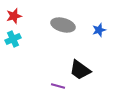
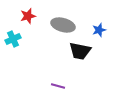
red star: moved 14 px right
black trapezoid: moved 19 px up; rotated 25 degrees counterclockwise
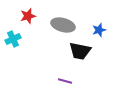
purple line: moved 7 px right, 5 px up
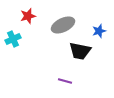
gray ellipse: rotated 40 degrees counterclockwise
blue star: moved 1 px down
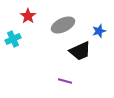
red star: rotated 21 degrees counterclockwise
black trapezoid: rotated 35 degrees counterclockwise
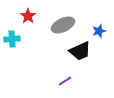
cyan cross: moved 1 px left; rotated 21 degrees clockwise
purple line: rotated 48 degrees counterclockwise
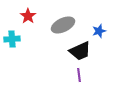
purple line: moved 14 px right, 6 px up; rotated 64 degrees counterclockwise
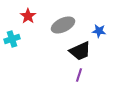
blue star: rotated 24 degrees clockwise
cyan cross: rotated 14 degrees counterclockwise
purple line: rotated 24 degrees clockwise
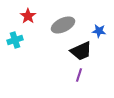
cyan cross: moved 3 px right, 1 px down
black trapezoid: moved 1 px right
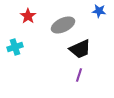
blue star: moved 20 px up
cyan cross: moved 7 px down
black trapezoid: moved 1 px left, 2 px up
